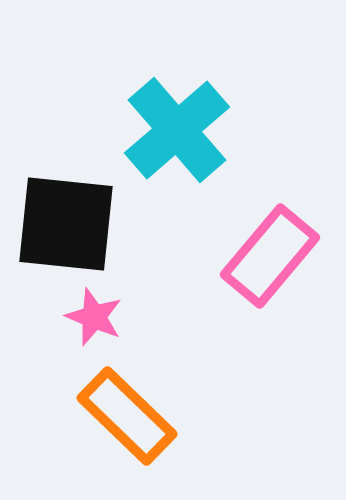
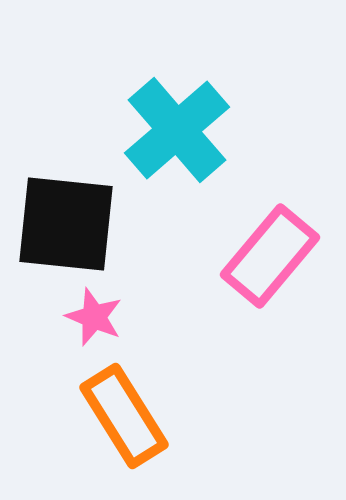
orange rectangle: moved 3 px left; rotated 14 degrees clockwise
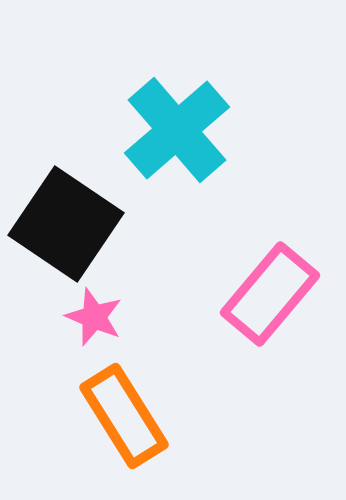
black square: rotated 28 degrees clockwise
pink rectangle: moved 38 px down
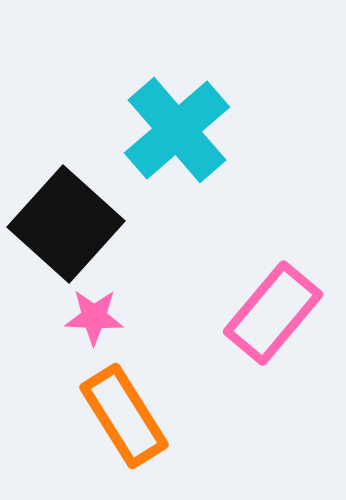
black square: rotated 8 degrees clockwise
pink rectangle: moved 3 px right, 19 px down
pink star: rotated 20 degrees counterclockwise
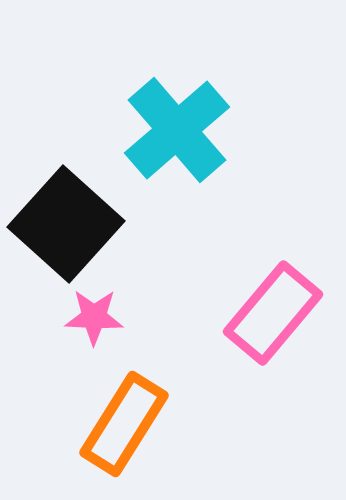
orange rectangle: moved 8 px down; rotated 64 degrees clockwise
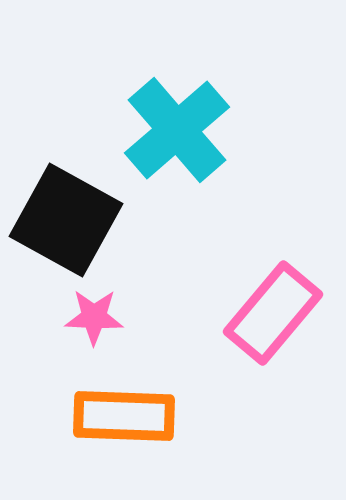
black square: moved 4 px up; rotated 13 degrees counterclockwise
orange rectangle: moved 8 px up; rotated 60 degrees clockwise
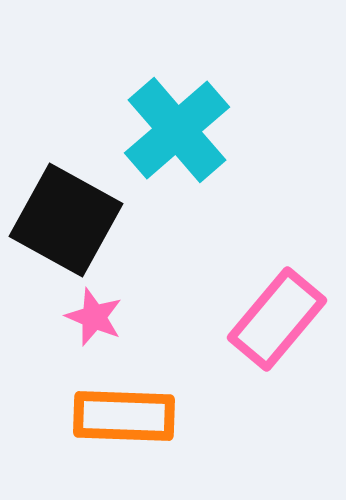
pink rectangle: moved 4 px right, 6 px down
pink star: rotated 20 degrees clockwise
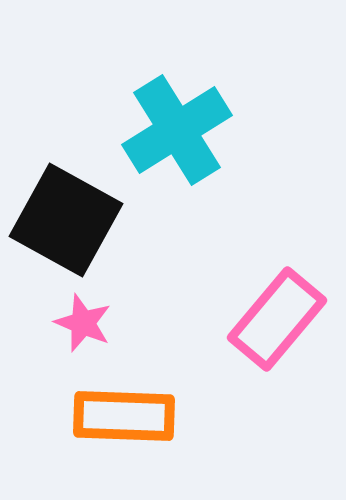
cyan cross: rotated 9 degrees clockwise
pink star: moved 11 px left, 6 px down
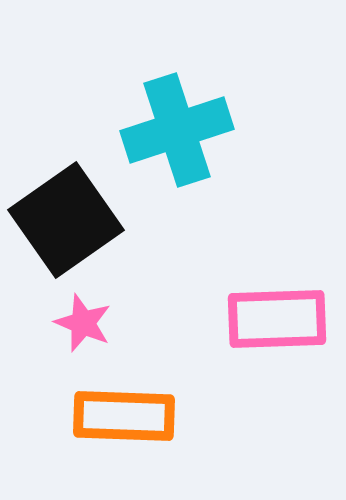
cyan cross: rotated 14 degrees clockwise
black square: rotated 26 degrees clockwise
pink rectangle: rotated 48 degrees clockwise
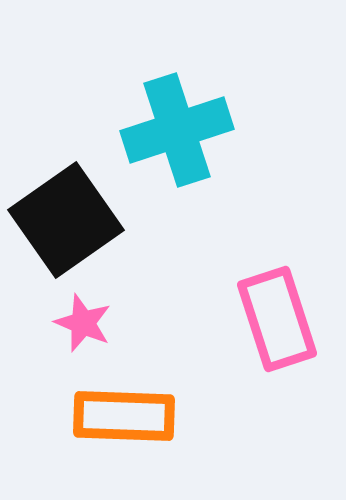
pink rectangle: rotated 74 degrees clockwise
